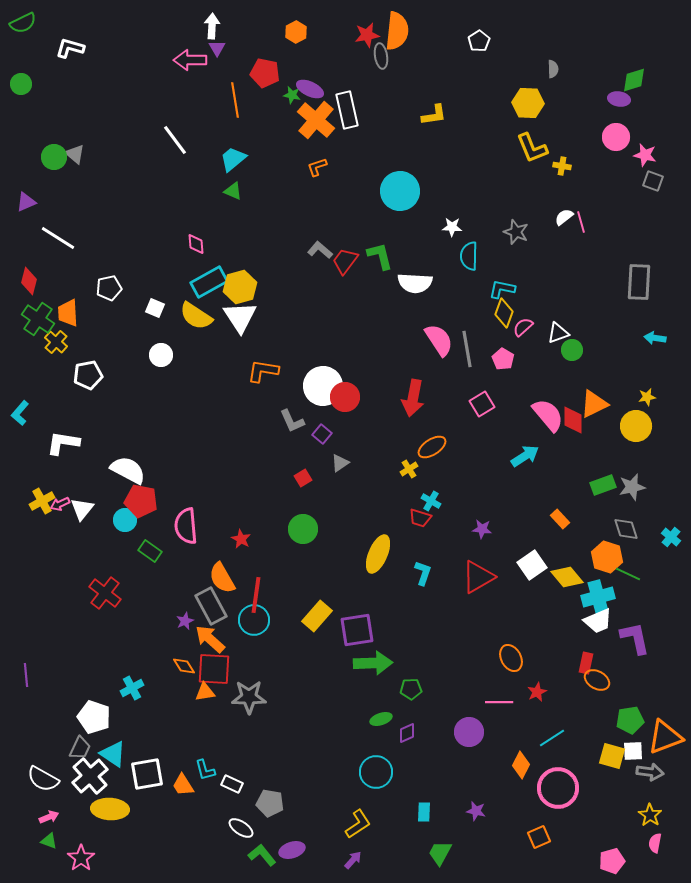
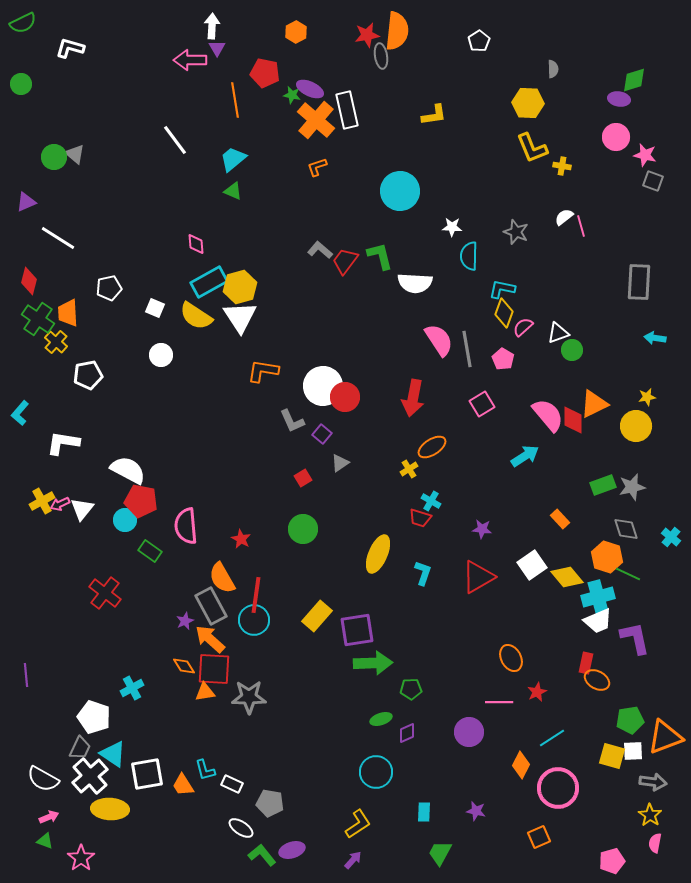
pink line at (581, 222): moved 4 px down
gray arrow at (650, 772): moved 3 px right, 10 px down
green triangle at (49, 841): moved 4 px left
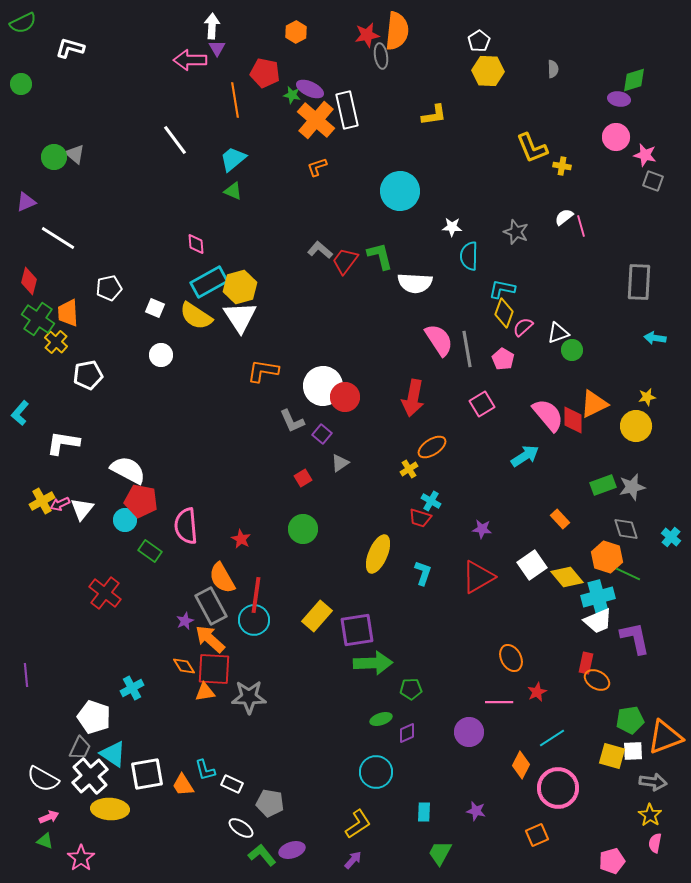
yellow hexagon at (528, 103): moved 40 px left, 32 px up
orange square at (539, 837): moved 2 px left, 2 px up
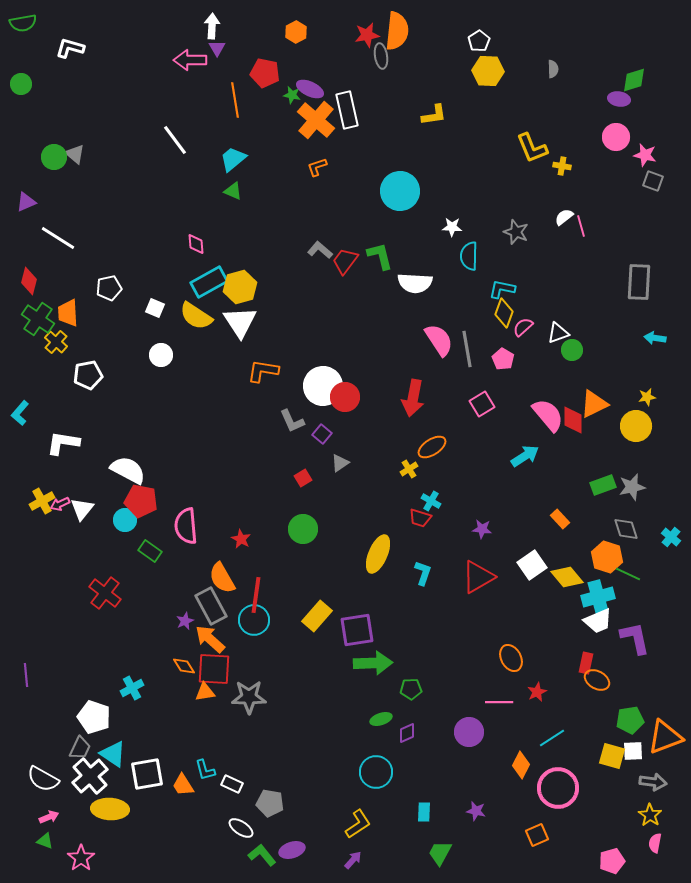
green semicircle at (23, 23): rotated 16 degrees clockwise
white triangle at (240, 317): moved 5 px down
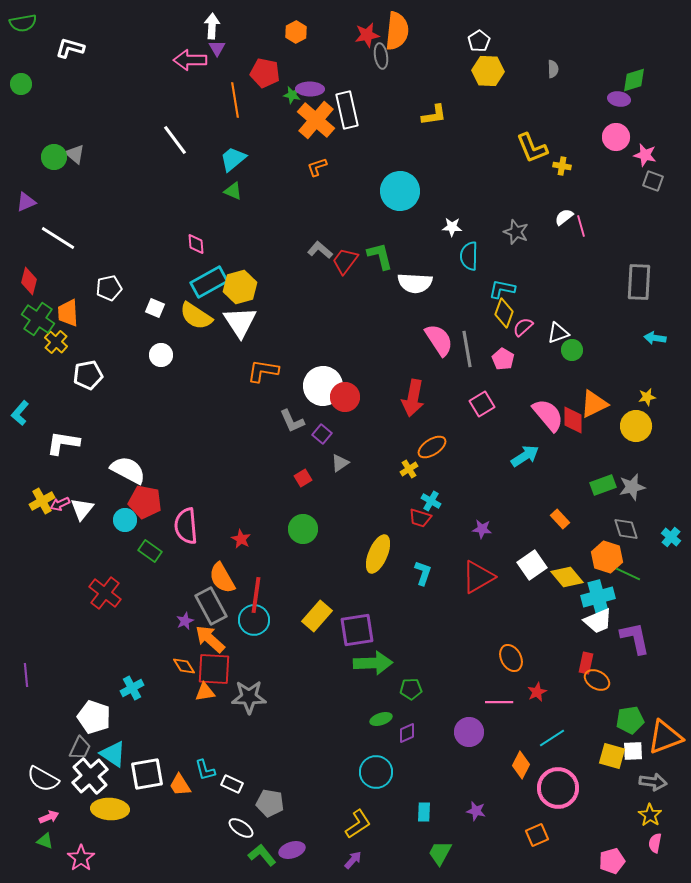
purple ellipse at (310, 89): rotated 24 degrees counterclockwise
red pentagon at (141, 501): moved 4 px right, 1 px down
orange trapezoid at (183, 785): moved 3 px left
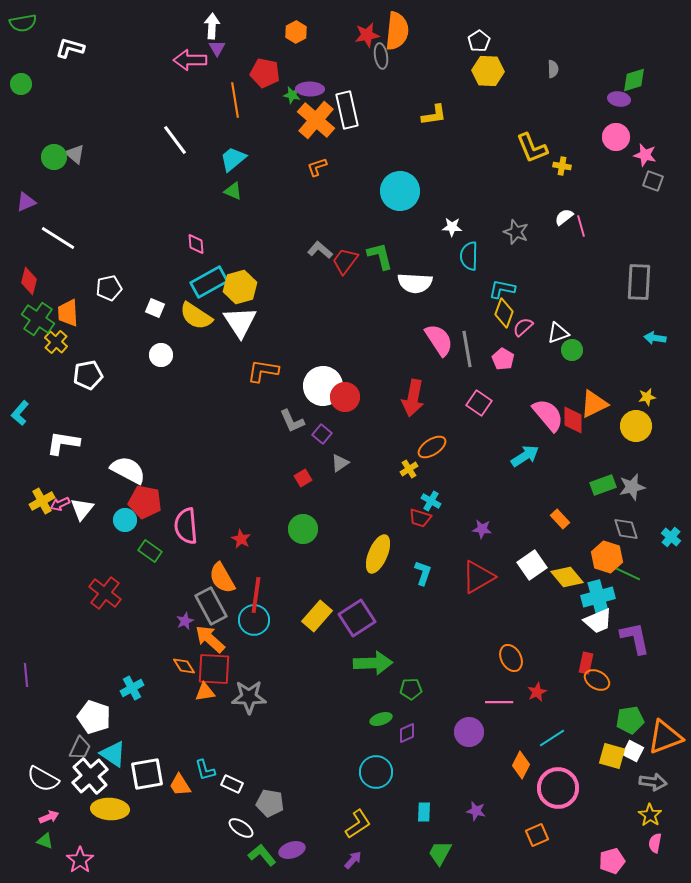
pink square at (482, 404): moved 3 px left, 1 px up; rotated 25 degrees counterclockwise
purple square at (357, 630): moved 12 px up; rotated 24 degrees counterclockwise
white square at (633, 751): rotated 30 degrees clockwise
pink star at (81, 858): moved 1 px left, 2 px down
